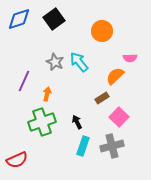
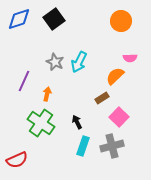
orange circle: moved 19 px right, 10 px up
cyan arrow: rotated 115 degrees counterclockwise
green cross: moved 1 px left, 1 px down; rotated 36 degrees counterclockwise
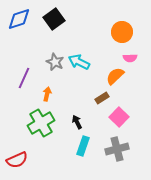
orange circle: moved 1 px right, 11 px down
cyan arrow: rotated 90 degrees clockwise
purple line: moved 3 px up
green cross: rotated 24 degrees clockwise
gray cross: moved 5 px right, 3 px down
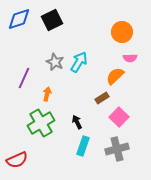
black square: moved 2 px left, 1 px down; rotated 10 degrees clockwise
cyan arrow: rotated 95 degrees clockwise
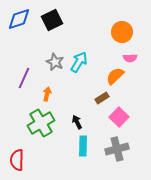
cyan rectangle: rotated 18 degrees counterclockwise
red semicircle: rotated 115 degrees clockwise
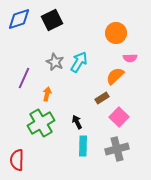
orange circle: moved 6 px left, 1 px down
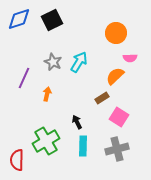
gray star: moved 2 px left
pink square: rotated 12 degrees counterclockwise
green cross: moved 5 px right, 18 px down
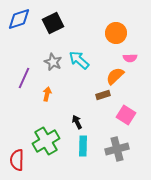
black square: moved 1 px right, 3 px down
cyan arrow: moved 2 px up; rotated 80 degrees counterclockwise
brown rectangle: moved 1 px right, 3 px up; rotated 16 degrees clockwise
pink square: moved 7 px right, 2 px up
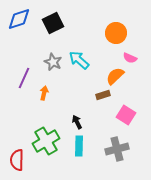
pink semicircle: rotated 24 degrees clockwise
orange arrow: moved 3 px left, 1 px up
cyan rectangle: moved 4 px left
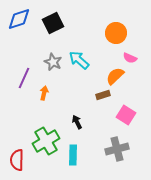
cyan rectangle: moved 6 px left, 9 px down
